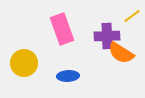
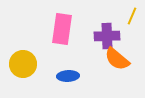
yellow line: rotated 30 degrees counterclockwise
pink rectangle: rotated 28 degrees clockwise
orange semicircle: moved 4 px left, 6 px down; rotated 8 degrees clockwise
yellow circle: moved 1 px left, 1 px down
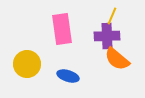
yellow line: moved 20 px left
pink rectangle: rotated 16 degrees counterclockwise
yellow circle: moved 4 px right
blue ellipse: rotated 20 degrees clockwise
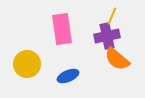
purple cross: rotated 10 degrees counterclockwise
blue ellipse: rotated 40 degrees counterclockwise
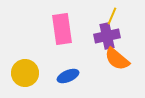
yellow circle: moved 2 px left, 9 px down
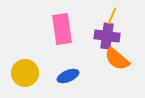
purple cross: rotated 20 degrees clockwise
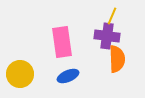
pink rectangle: moved 13 px down
orange semicircle: rotated 132 degrees counterclockwise
yellow circle: moved 5 px left, 1 px down
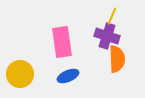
purple cross: rotated 10 degrees clockwise
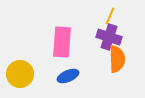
yellow line: moved 2 px left
purple cross: moved 2 px right, 1 px down
pink rectangle: rotated 12 degrees clockwise
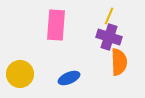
yellow line: moved 1 px left
pink rectangle: moved 6 px left, 17 px up
orange semicircle: moved 2 px right, 3 px down
blue ellipse: moved 1 px right, 2 px down
